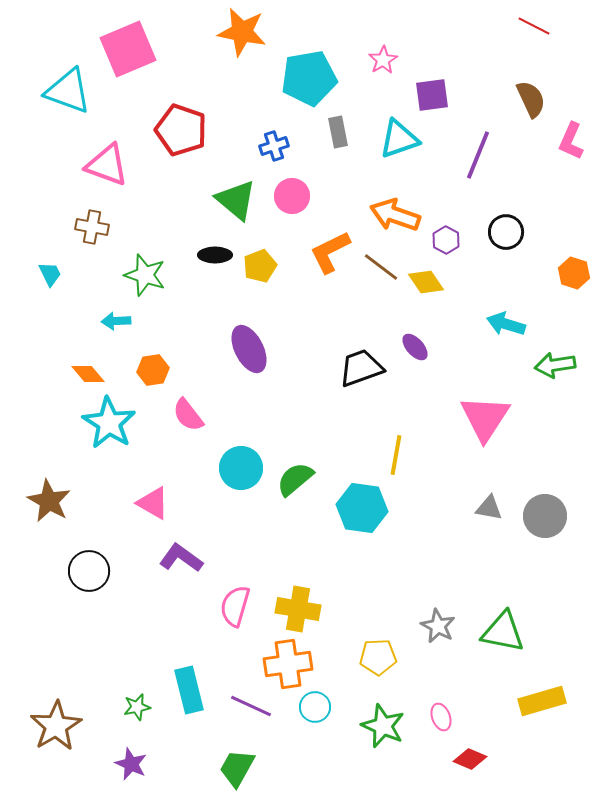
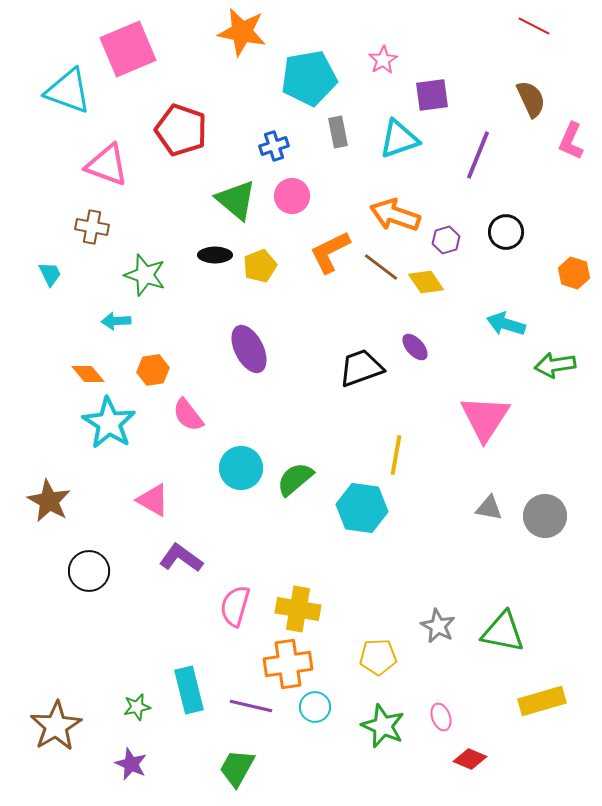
purple hexagon at (446, 240): rotated 16 degrees clockwise
pink triangle at (153, 503): moved 3 px up
purple line at (251, 706): rotated 12 degrees counterclockwise
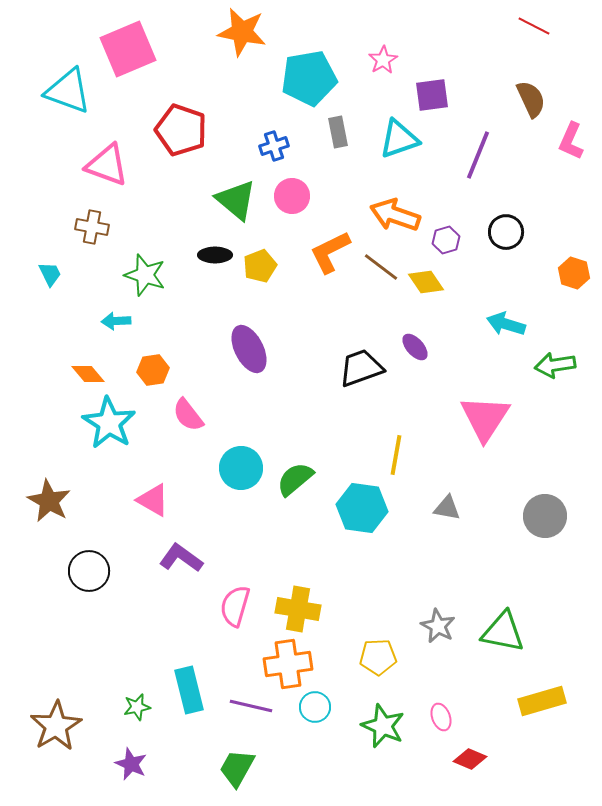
gray triangle at (489, 508): moved 42 px left
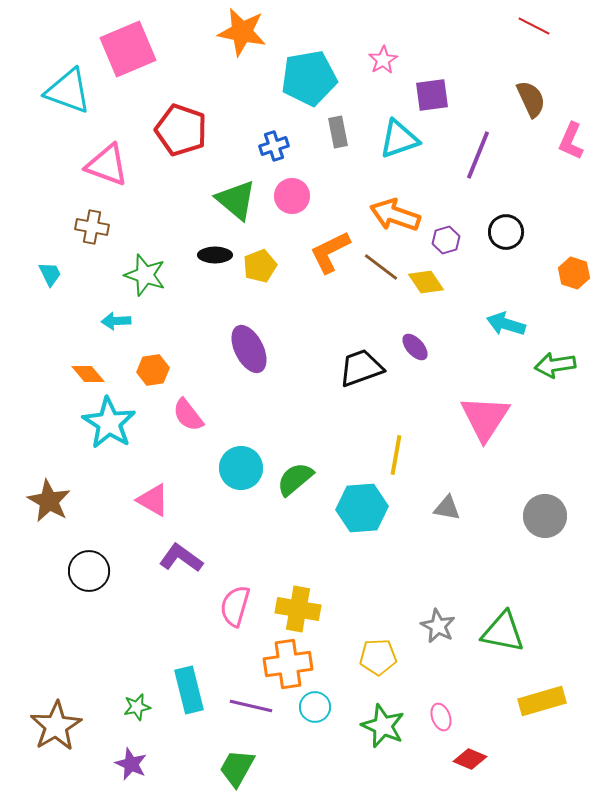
cyan hexagon at (362, 508): rotated 12 degrees counterclockwise
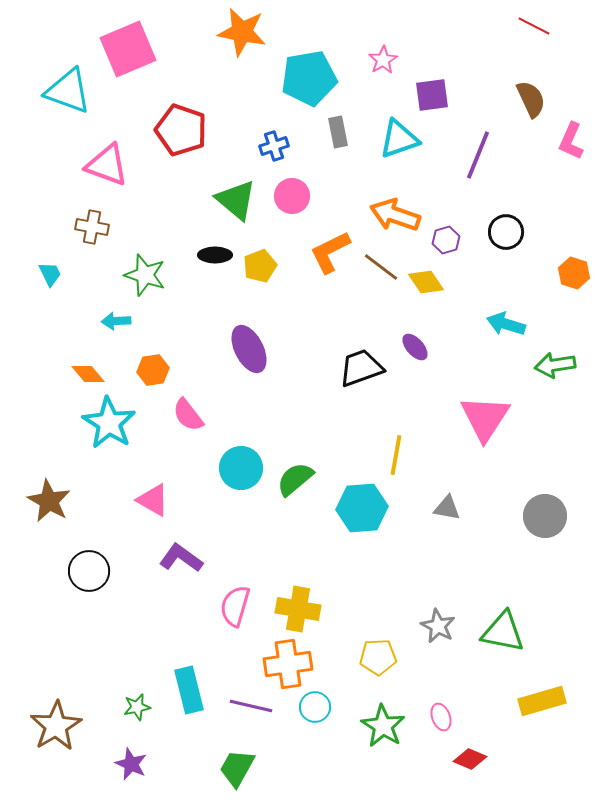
green star at (383, 726): rotated 9 degrees clockwise
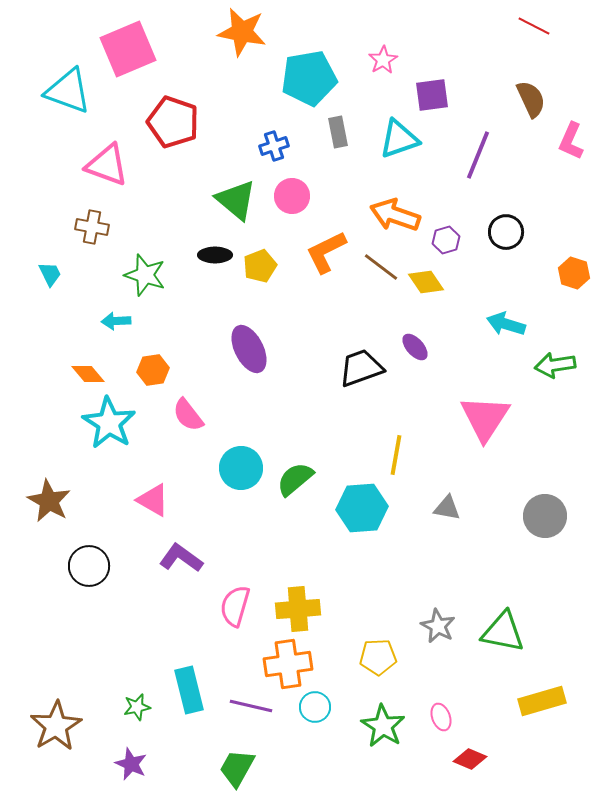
red pentagon at (181, 130): moved 8 px left, 8 px up
orange L-shape at (330, 252): moved 4 px left
black circle at (89, 571): moved 5 px up
yellow cross at (298, 609): rotated 15 degrees counterclockwise
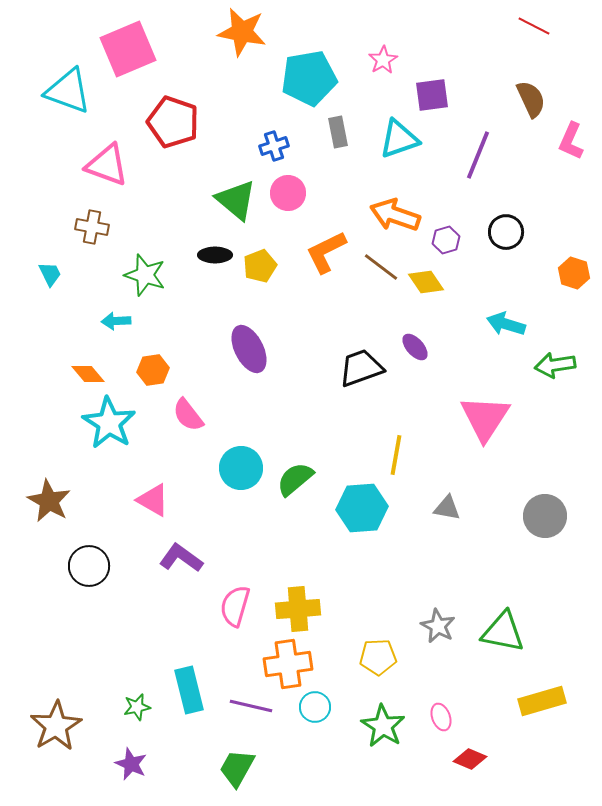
pink circle at (292, 196): moved 4 px left, 3 px up
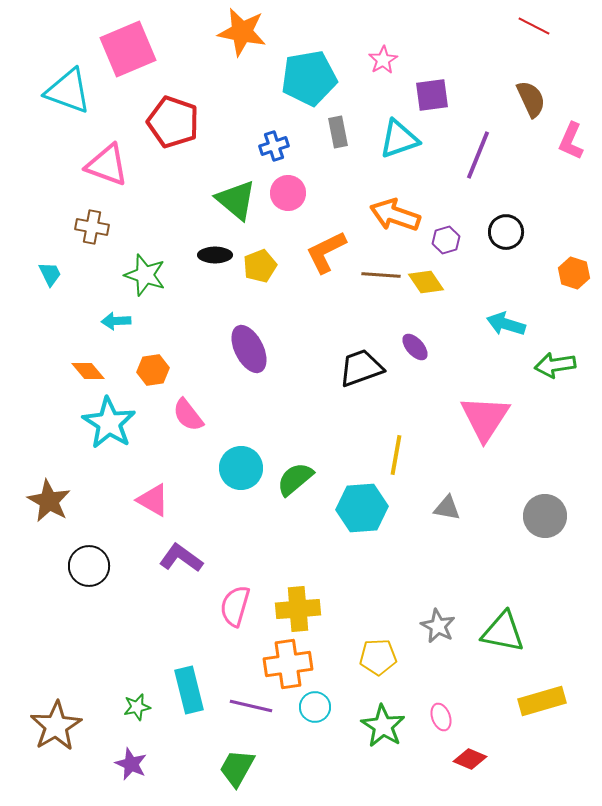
brown line at (381, 267): moved 8 px down; rotated 33 degrees counterclockwise
orange diamond at (88, 374): moved 3 px up
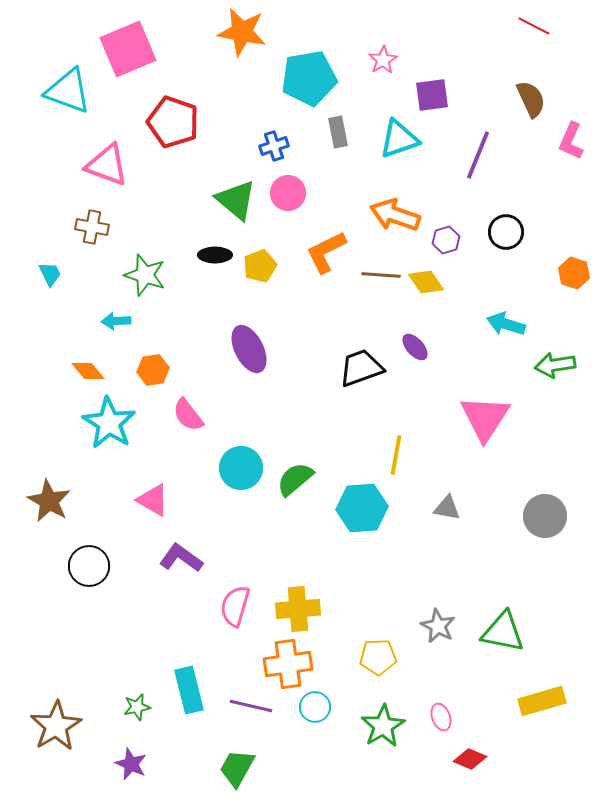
green star at (383, 726): rotated 9 degrees clockwise
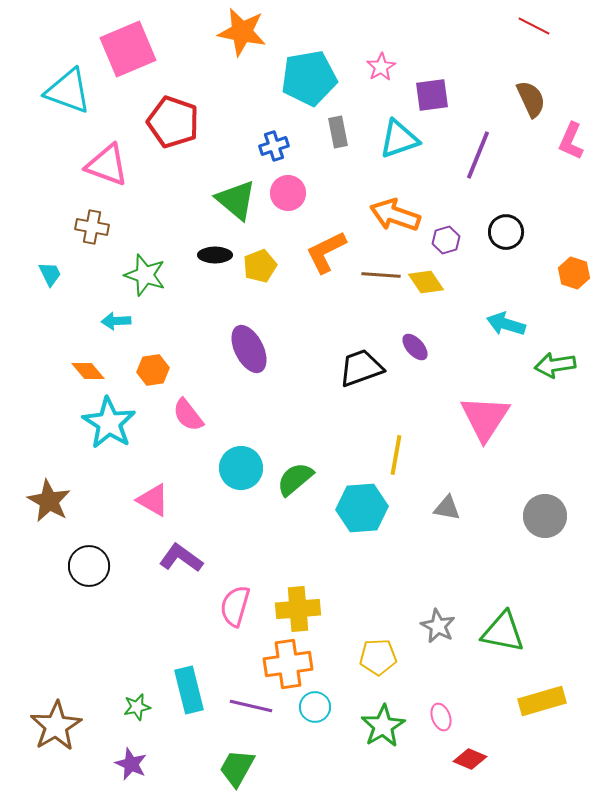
pink star at (383, 60): moved 2 px left, 7 px down
